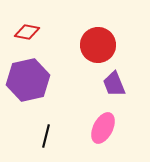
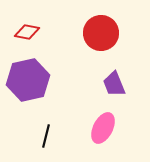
red circle: moved 3 px right, 12 px up
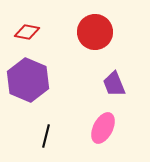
red circle: moved 6 px left, 1 px up
purple hexagon: rotated 24 degrees counterclockwise
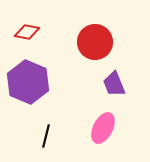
red circle: moved 10 px down
purple hexagon: moved 2 px down
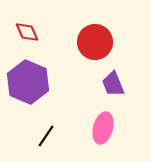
red diamond: rotated 55 degrees clockwise
purple trapezoid: moved 1 px left
pink ellipse: rotated 12 degrees counterclockwise
black line: rotated 20 degrees clockwise
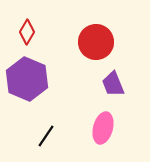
red diamond: rotated 55 degrees clockwise
red circle: moved 1 px right
purple hexagon: moved 1 px left, 3 px up
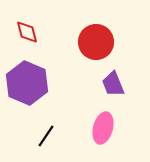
red diamond: rotated 45 degrees counterclockwise
purple hexagon: moved 4 px down
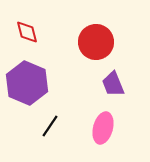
black line: moved 4 px right, 10 px up
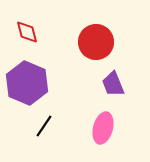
black line: moved 6 px left
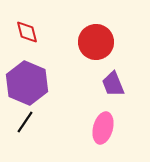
black line: moved 19 px left, 4 px up
